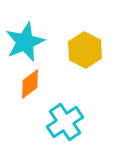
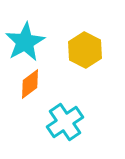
cyan star: rotated 6 degrees counterclockwise
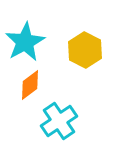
orange diamond: moved 1 px down
cyan cross: moved 6 px left, 1 px up
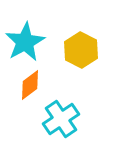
yellow hexagon: moved 4 px left
cyan cross: moved 2 px right, 2 px up
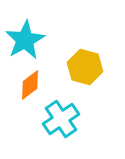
cyan star: moved 2 px up
yellow hexagon: moved 4 px right, 17 px down; rotated 12 degrees counterclockwise
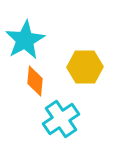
yellow hexagon: rotated 16 degrees counterclockwise
orange diamond: moved 5 px right, 4 px up; rotated 48 degrees counterclockwise
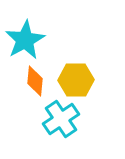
yellow hexagon: moved 9 px left, 13 px down
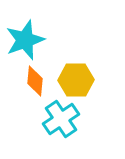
cyan star: rotated 9 degrees clockwise
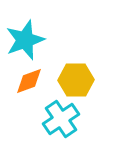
orange diamond: moved 6 px left; rotated 64 degrees clockwise
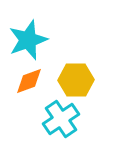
cyan star: moved 3 px right
